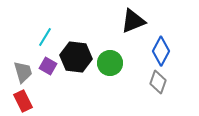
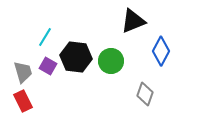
green circle: moved 1 px right, 2 px up
gray diamond: moved 13 px left, 12 px down
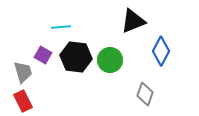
cyan line: moved 16 px right, 10 px up; rotated 54 degrees clockwise
green circle: moved 1 px left, 1 px up
purple square: moved 5 px left, 11 px up
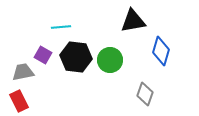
black triangle: rotated 12 degrees clockwise
blue diamond: rotated 12 degrees counterclockwise
gray trapezoid: rotated 85 degrees counterclockwise
red rectangle: moved 4 px left
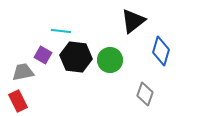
black triangle: rotated 28 degrees counterclockwise
cyan line: moved 4 px down; rotated 12 degrees clockwise
red rectangle: moved 1 px left
